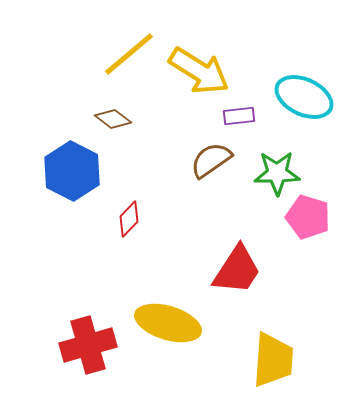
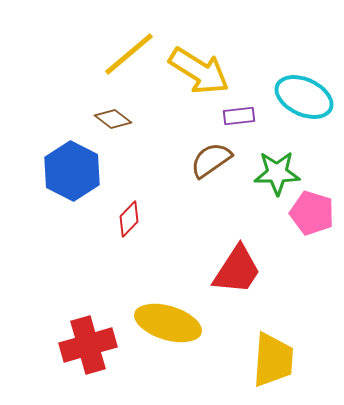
pink pentagon: moved 4 px right, 4 px up
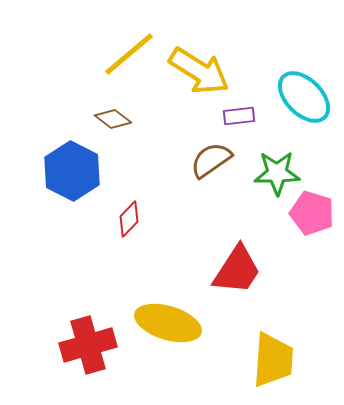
cyan ellipse: rotated 20 degrees clockwise
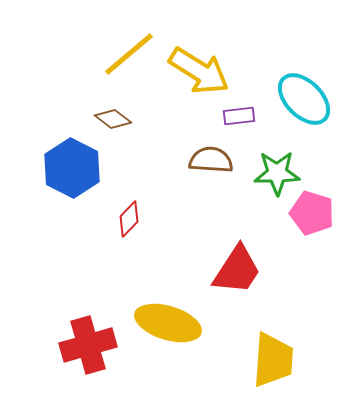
cyan ellipse: moved 2 px down
brown semicircle: rotated 39 degrees clockwise
blue hexagon: moved 3 px up
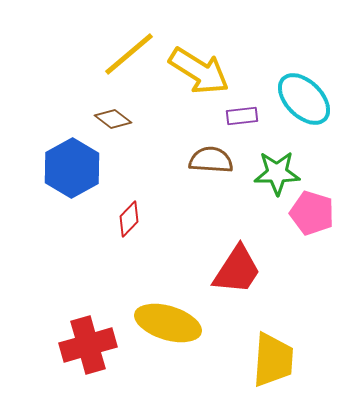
purple rectangle: moved 3 px right
blue hexagon: rotated 4 degrees clockwise
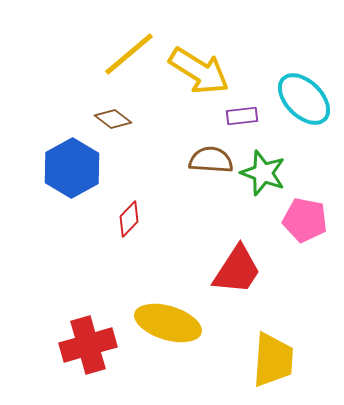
green star: moved 14 px left; rotated 21 degrees clockwise
pink pentagon: moved 7 px left, 7 px down; rotated 6 degrees counterclockwise
